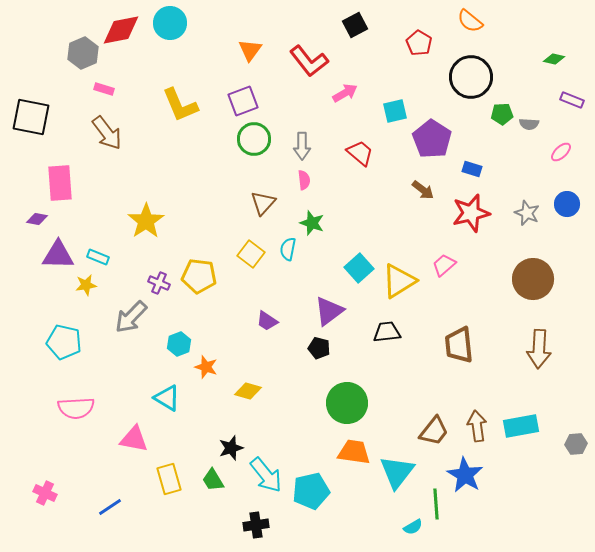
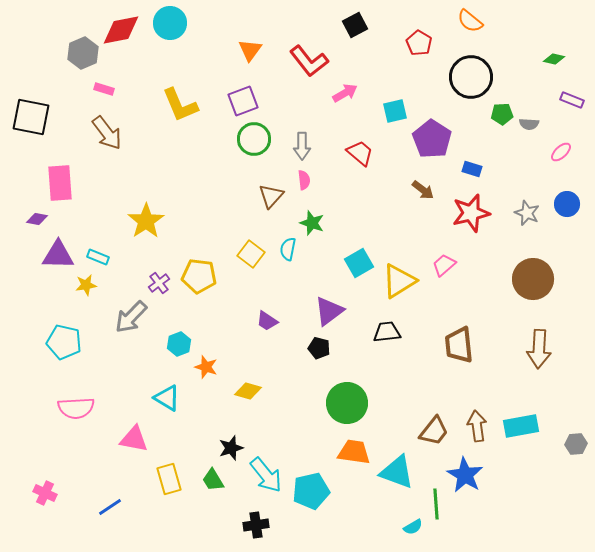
brown triangle at (263, 203): moved 8 px right, 7 px up
cyan square at (359, 268): moved 5 px up; rotated 12 degrees clockwise
purple cross at (159, 283): rotated 30 degrees clockwise
cyan triangle at (397, 472): rotated 48 degrees counterclockwise
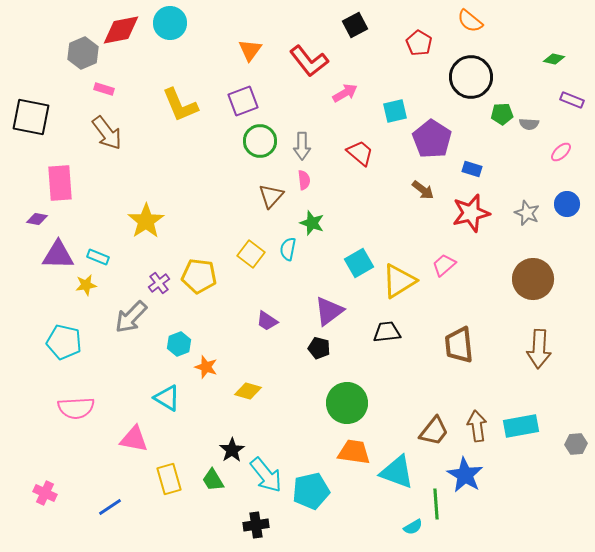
green circle at (254, 139): moved 6 px right, 2 px down
black star at (231, 448): moved 1 px right, 2 px down; rotated 15 degrees counterclockwise
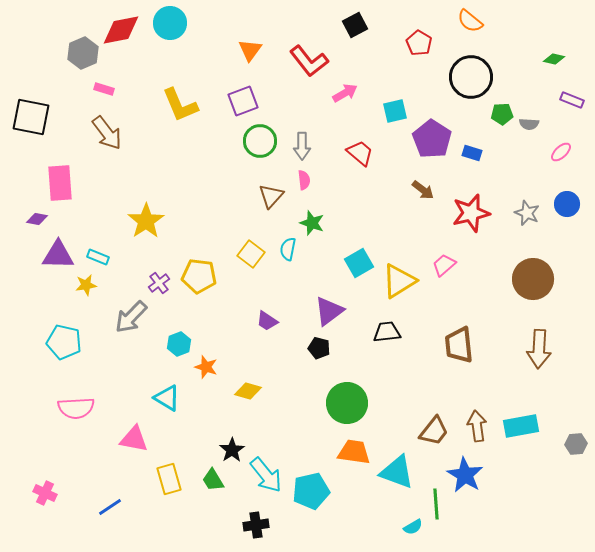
blue rectangle at (472, 169): moved 16 px up
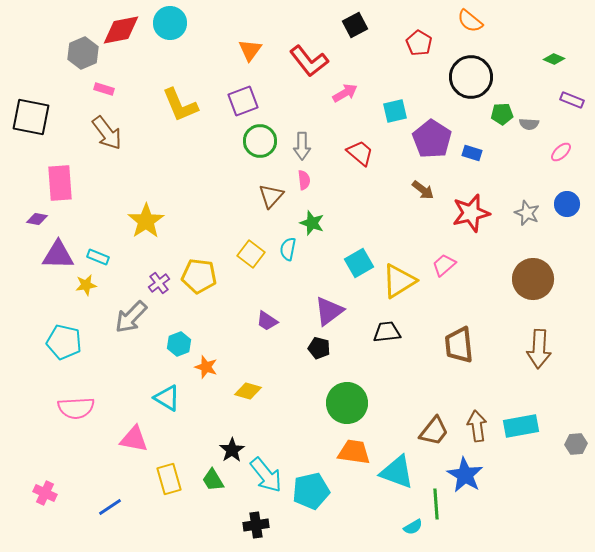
green diamond at (554, 59): rotated 10 degrees clockwise
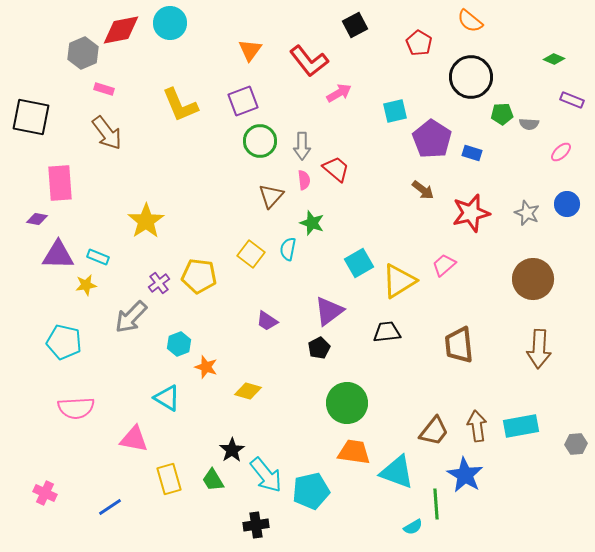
pink arrow at (345, 93): moved 6 px left
red trapezoid at (360, 153): moved 24 px left, 16 px down
black pentagon at (319, 348): rotated 30 degrees clockwise
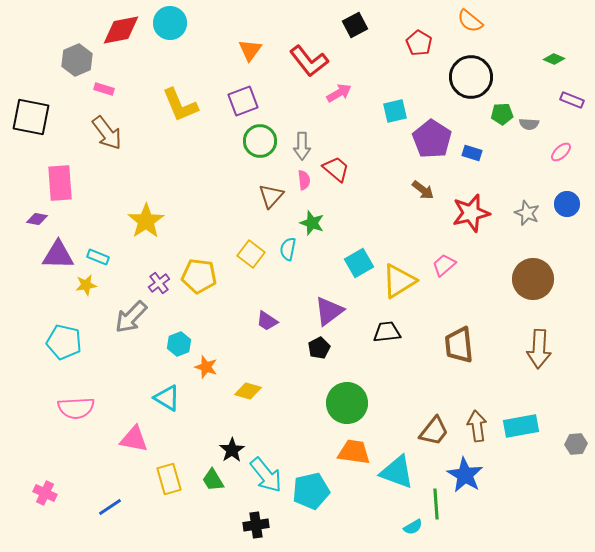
gray hexagon at (83, 53): moved 6 px left, 7 px down
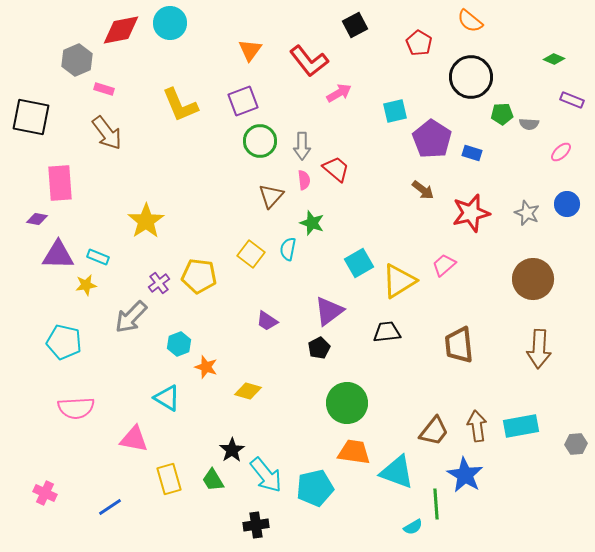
cyan pentagon at (311, 491): moved 4 px right, 3 px up
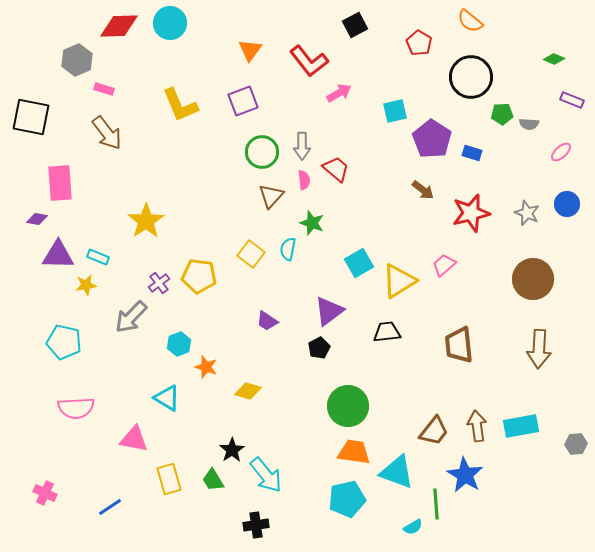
red diamond at (121, 30): moved 2 px left, 4 px up; rotated 9 degrees clockwise
green circle at (260, 141): moved 2 px right, 11 px down
green circle at (347, 403): moved 1 px right, 3 px down
cyan pentagon at (315, 488): moved 32 px right, 11 px down
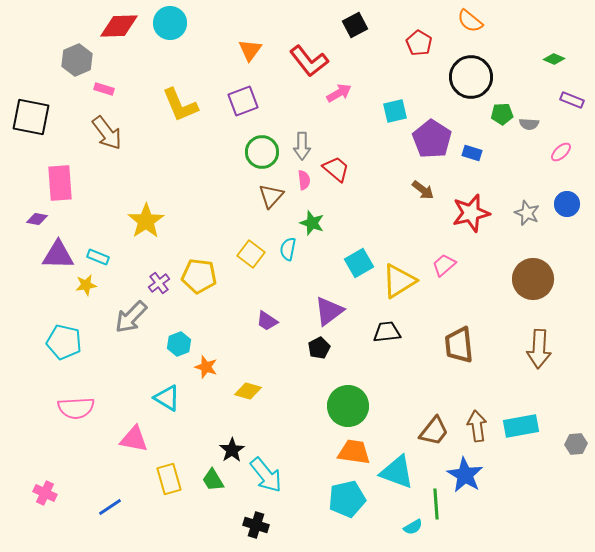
black cross at (256, 525): rotated 25 degrees clockwise
